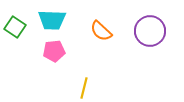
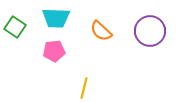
cyan trapezoid: moved 4 px right, 2 px up
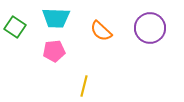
purple circle: moved 3 px up
yellow line: moved 2 px up
